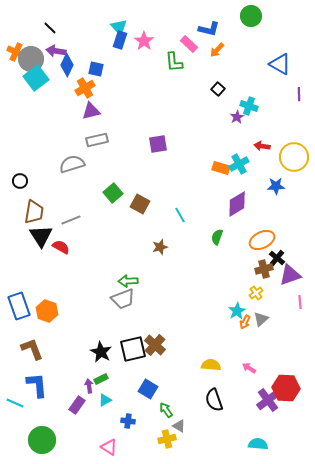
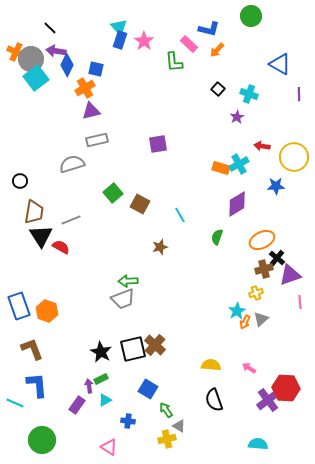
cyan cross at (249, 106): moved 12 px up
yellow cross at (256, 293): rotated 16 degrees clockwise
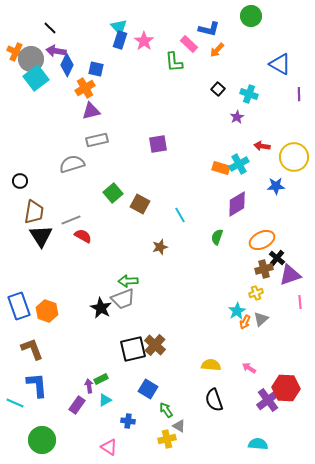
red semicircle at (61, 247): moved 22 px right, 11 px up
black star at (101, 352): moved 44 px up
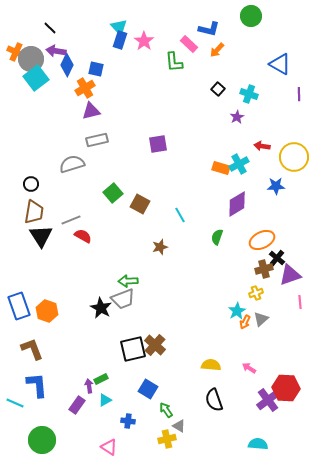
black circle at (20, 181): moved 11 px right, 3 px down
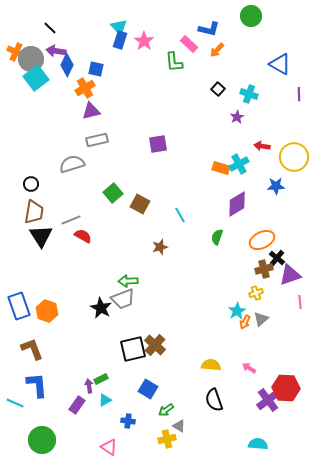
green arrow at (166, 410): rotated 91 degrees counterclockwise
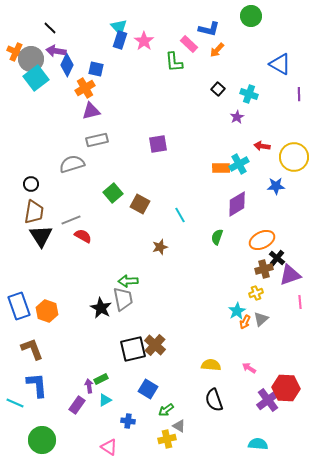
orange rectangle at (221, 168): rotated 18 degrees counterclockwise
gray trapezoid at (123, 299): rotated 80 degrees counterclockwise
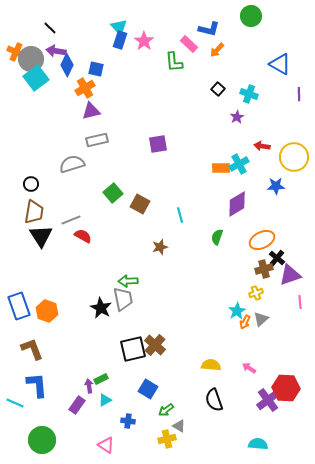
cyan line at (180, 215): rotated 14 degrees clockwise
pink triangle at (109, 447): moved 3 px left, 2 px up
